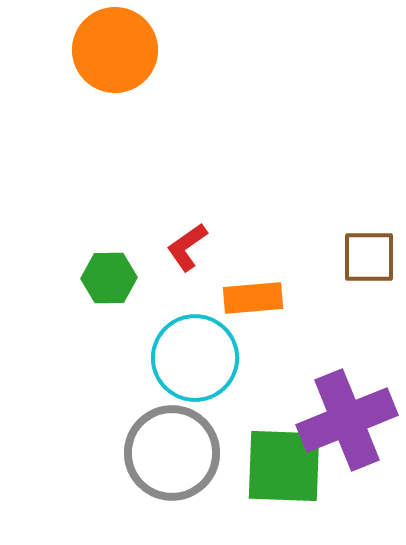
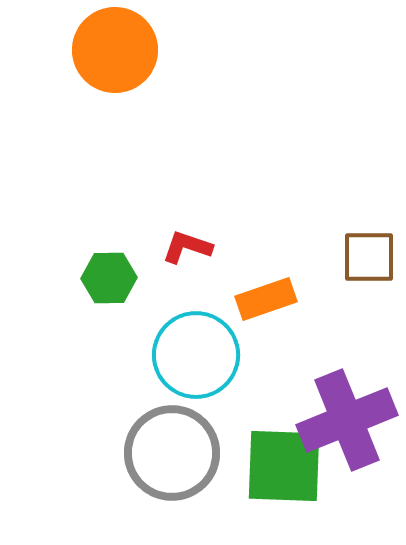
red L-shape: rotated 54 degrees clockwise
orange rectangle: moved 13 px right, 1 px down; rotated 14 degrees counterclockwise
cyan circle: moved 1 px right, 3 px up
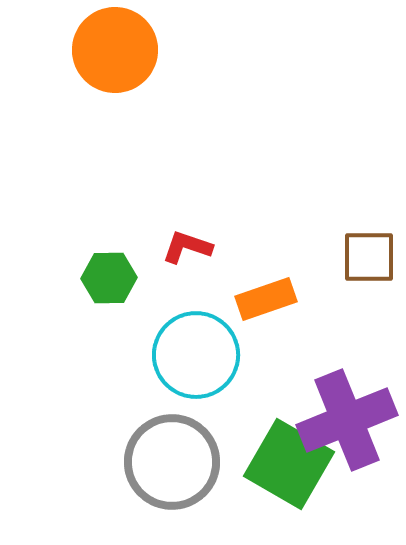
gray circle: moved 9 px down
green square: moved 5 px right, 2 px up; rotated 28 degrees clockwise
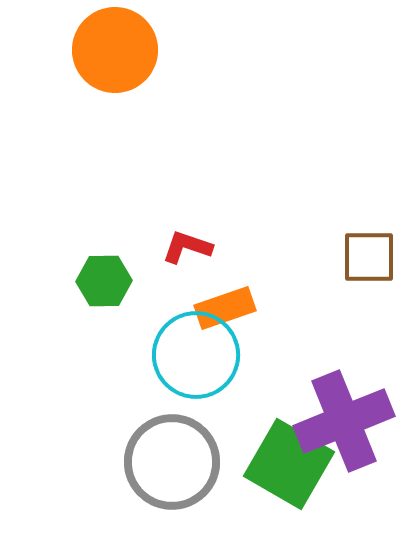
green hexagon: moved 5 px left, 3 px down
orange rectangle: moved 41 px left, 9 px down
purple cross: moved 3 px left, 1 px down
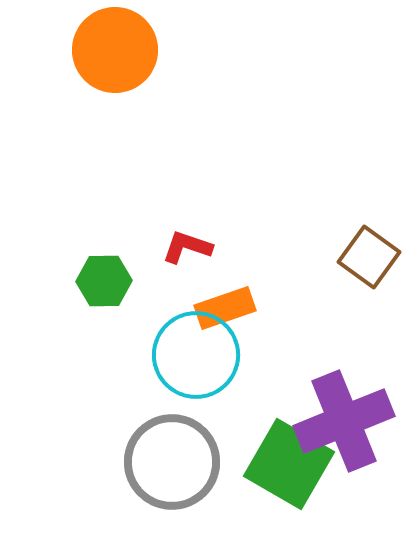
brown square: rotated 36 degrees clockwise
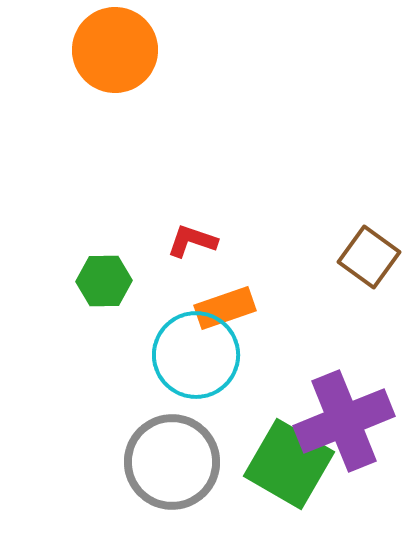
red L-shape: moved 5 px right, 6 px up
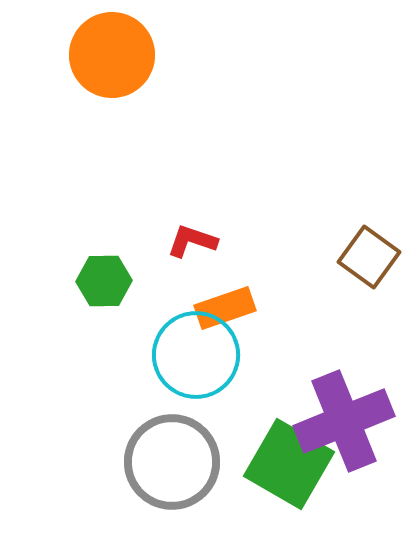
orange circle: moved 3 px left, 5 px down
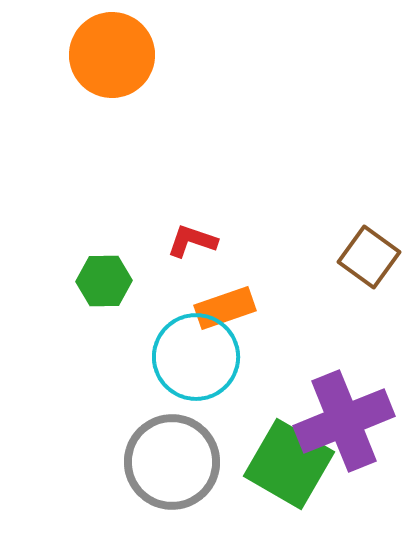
cyan circle: moved 2 px down
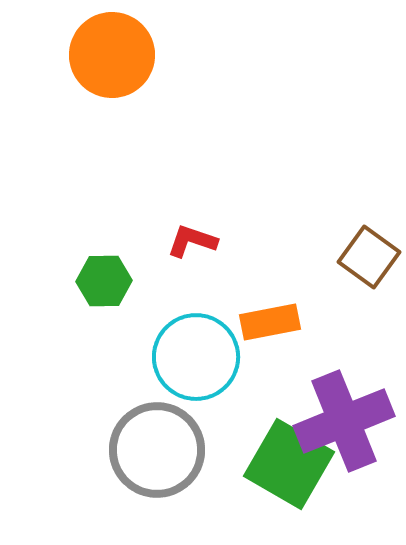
orange rectangle: moved 45 px right, 14 px down; rotated 8 degrees clockwise
gray circle: moved 15 px left, 12 px up
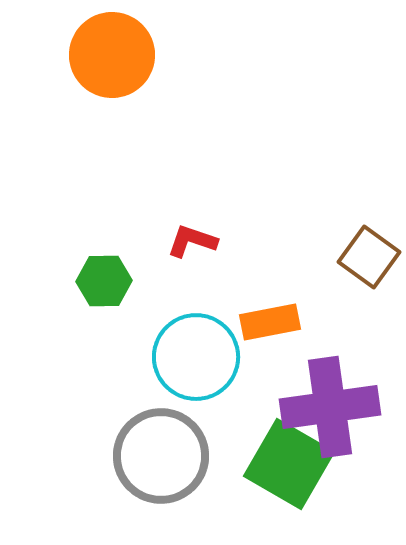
purple cross: moved 14 px left, 14 px up; rotated 14 degrees clockwise
gray circle: moved 4 px right, 6 px down
